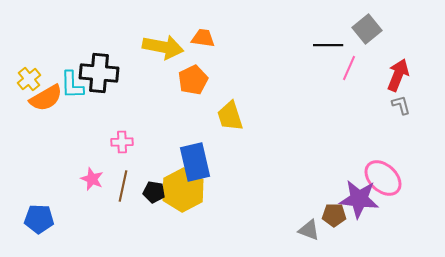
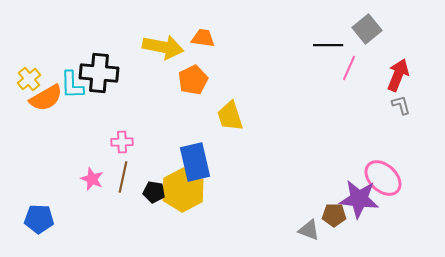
brown line: moved 9 px up
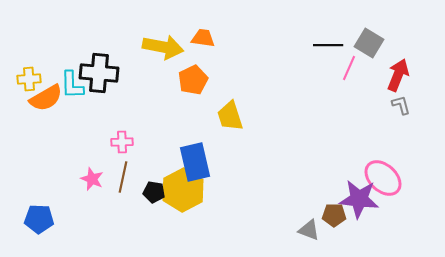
gray square: moved 2 px right, 14 px down; rotated 20 degrees counterclockwise
yellow cross: rotated 35 degrees clockwise
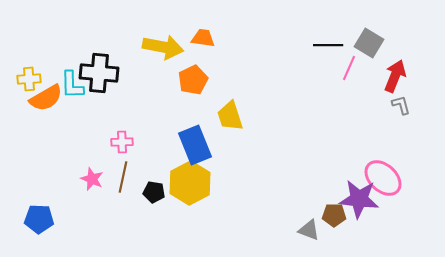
red arrow: moved 3 px left, 1 px down
blue rectangle: moved 17 px up; rotated 9 degrees counterclockwise
yellow hexagon: moved 7 px right, 7 px up
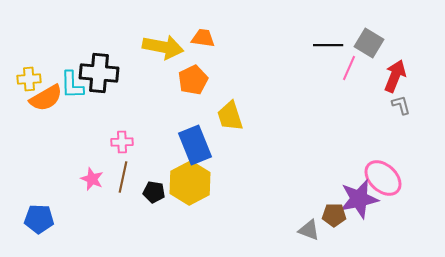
purple star: rotated 18 degrees counterclockwise
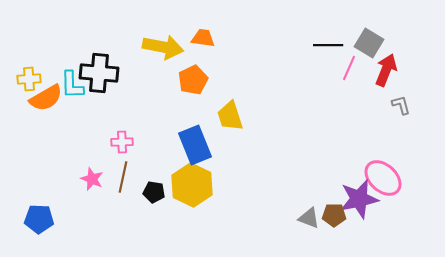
red arrow: moved 9 px left, 6 px up
yellow hexagon: moved 2 px right, 2 px down; rotated 6 degrees counterclockwise
gray triangle: moved 12 px up
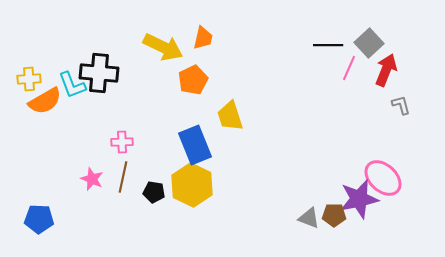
orange trapezoid: rotated 95 degrees clockwise
gray square: rotated 16 degrees clockwise
yellow arrow: rotated 15 degrees clockwise
cyan L-shape: rotated 20 degrees counterclockwise
orange semicircle: moved 1 px left, 3 px down
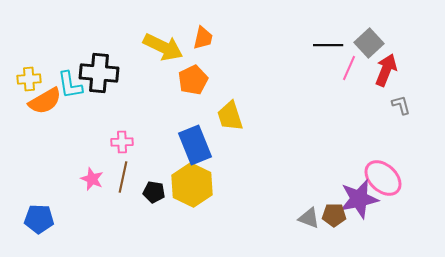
cyan L-shape: moved 2 px left; rotated 12 degrees clockwise
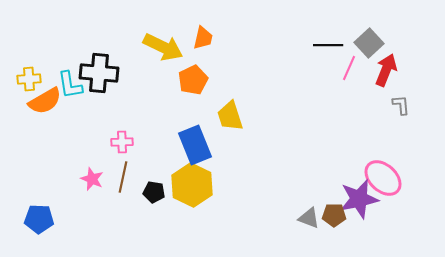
gray L-shape: rotated 10 degrees clockwise
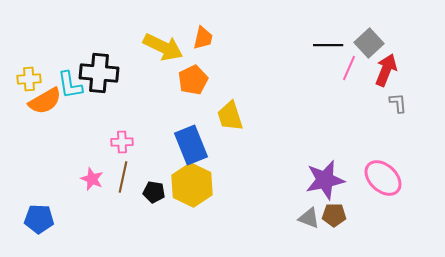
gray L-shape: moved 3 px left, 2 px up
blue rectangle: moved 4 px left
purple star: moved 34 px left, 19 px up
